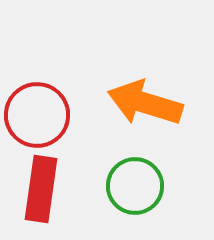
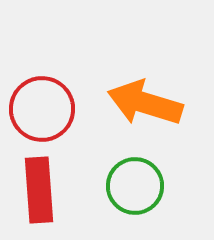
red circle: moved 5 px right, 6 px up
red rectangle: moved 2 px left, 1 px down; rotated 12 degrees counterclockwise
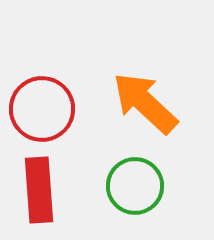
orange arrow: rotated 26 degrees clockwise
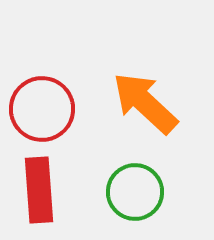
green circle: moved 6 px down
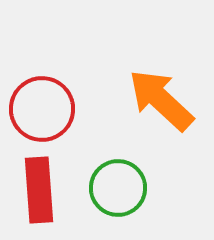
orange arrow: moved 16 px right, 3 px up
green circle: moved 17 px left, 4 px up
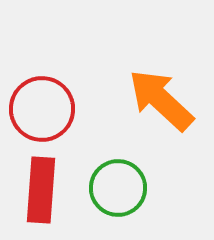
red rectangle: moved 2 px right; rotated 8 degrees clockwise
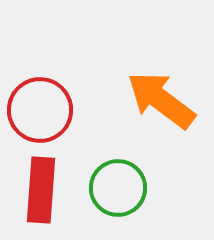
orange arrow: rotated 6 degrees counterclockwise
red circle: moved 2 px left, 1 px down
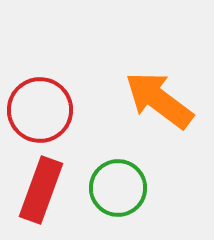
orange arrow: moved 2 px left
red rectangle: rotated 16 degrees clockwise
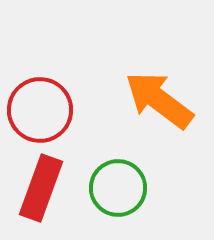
red rectangle: moved 2 px up
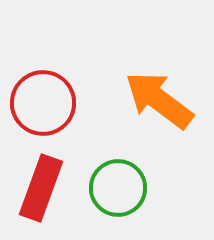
red circle: moved 3 px right, 7 px up
